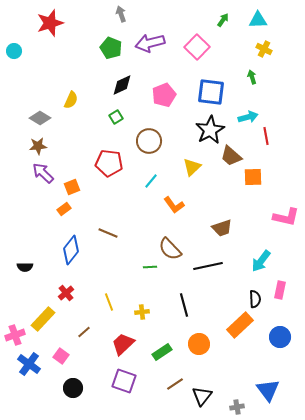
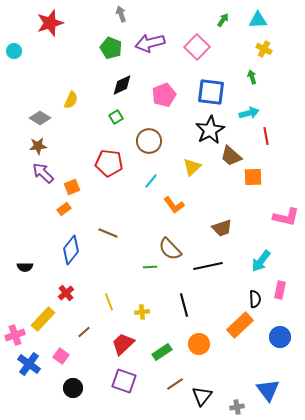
cyan arrow at (248, 117): moved 1 px right, 4 px up
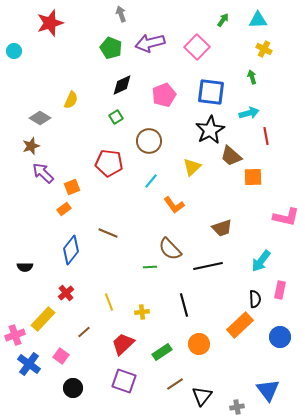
brown star at (38, 146): moved 7 px left; rotated 12 degrees counterclockwise
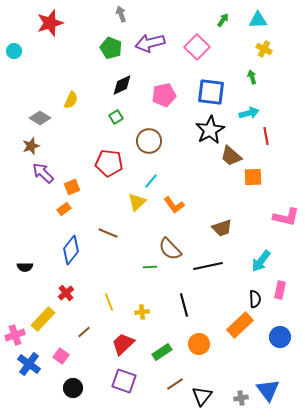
pink pentagon at (164, 95): rotated 10 degrees clockwise
yellow triangle at (192, 167): moved 55 px left, 35 px down
gray cross at (237, 407): moved 4 px right, 9 px up
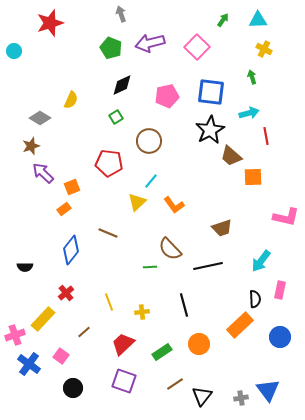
pink pentagon at (164, 95): moved 3 px right, 1 px down
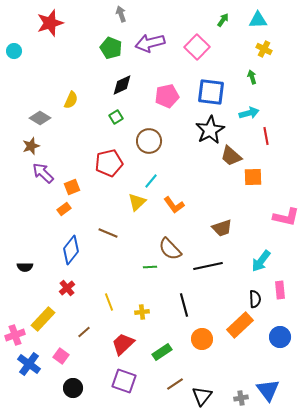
red pentagon at (109, 163): rotated 20 degrees counterclockwise
pink rectangle at (280, 290): rotated 18 degrees counterclockwise
red cross at (66, 293): moved 1 px right, 5 px up
orange circle at (199, 344): moved 3 px right, 5 px up
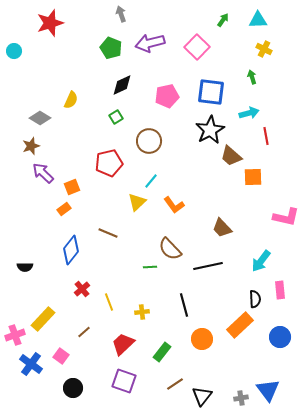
brown trapezoid at (222, 228): rotated 65 degrees clockwise
red cross at (67, 288): moved 15 px right, 1 px down
green rectangle at (162, 352): rotated 18 degrees counterclockwise
blue cross at (29, 364): moved 2 px right
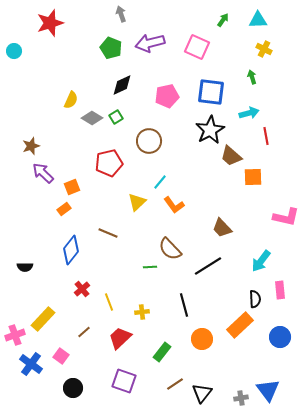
pink square at (197, 47): rotated 20 degrees counterclockwise
gray diamond at (40, 118): moved 52 px right
cyan line at (151, 181): moved 9 px right, 1 px down
black line at (208, 266): rotated 20 degrees counterclockwise
red trapezoid at (123, 344): moved 3 px left, 6 px up
black triangle at (202, 396): moved 3 px up
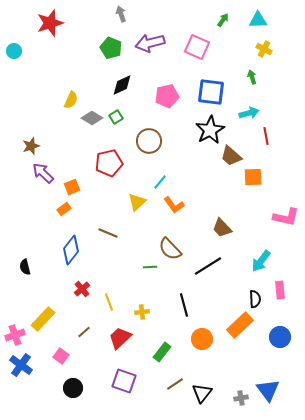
black semicircle at (25, 267): rotated 77 degrees clockwise
blue cross at (31, 364): moved 10 px left, 1 px down
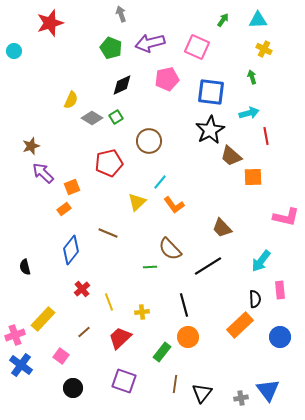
pink pentagon at (167, 96): moved 17 px up
orange circle at (202, 339): moved 14 px left, 2 px up
brown line at (175, 384): rotated 48 degrees counterclockwise
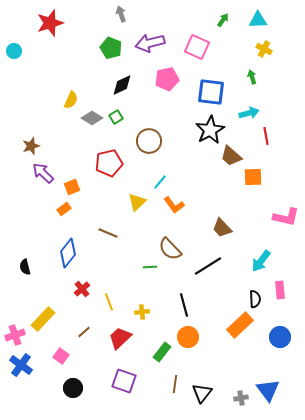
blue diamond at (71, 250): moved 3 px left, 3 px down
